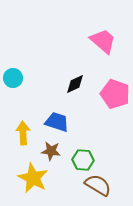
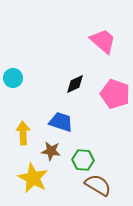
blue trapezoid: moved 4 px right
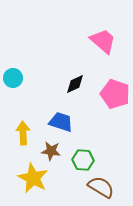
brown semicircle: moved 3 px right, 2 px down
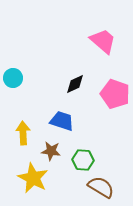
blue trapezoid: moved 1 px right, 1 px up
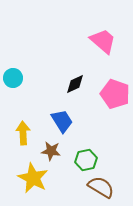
blue trapezoid: rotated 40 degrees clockwise
green hexagon: moved 3 px right; rotated 15 degrees counterclockwise
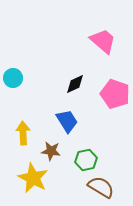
blue trapezoid: moved 5 px right
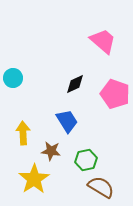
yellow star: moved 1 px right, 1 px down; rotated 12 degrees clockwise
